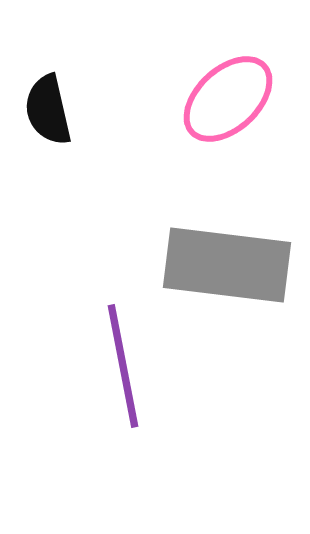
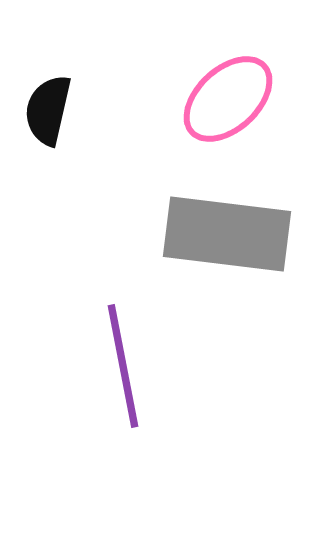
black semicircle: rotated 26 degrees clockwise
gray rectangle: moved 31 px up
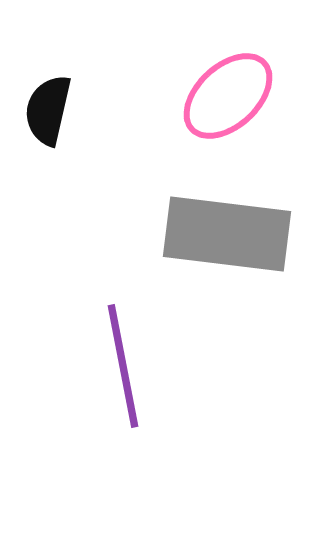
pink ellipse: moved 3 px up
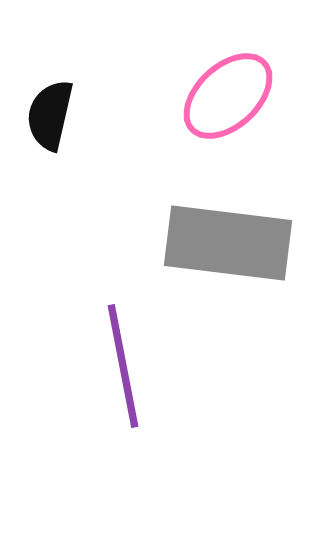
black semicircle: moved 2 px right, 5 px down
gray rectangle: moved 1 px right, 9 px down
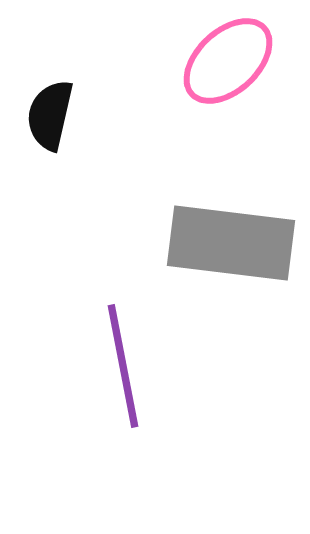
pink ellipse: moved 35 px up
gray rectangle: moved 3 px right
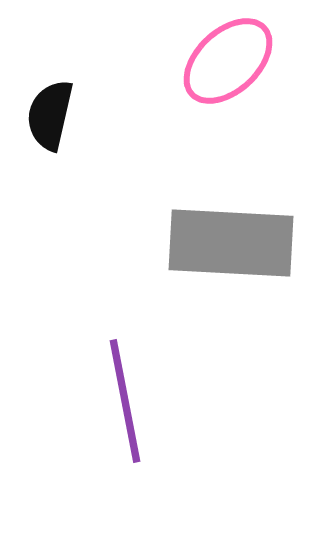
gray rectangle: rotated 4 degrees counterclockwise
purple line: moved 2 px right, 35 px down
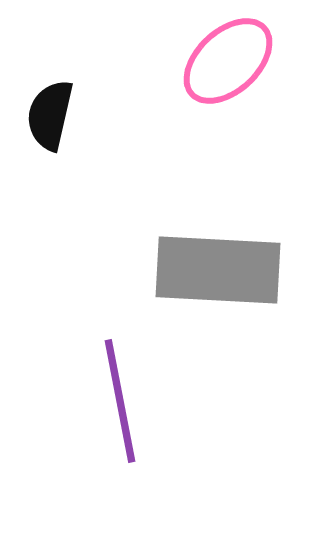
gray rectangle: moved 13 px left, 27 px down
purple line: moved 5 px left
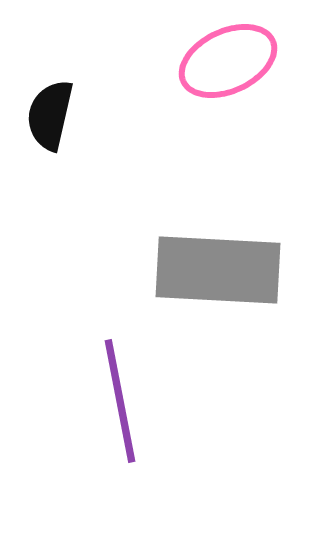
pink ellipse: rotated 18 degrees clockwise
